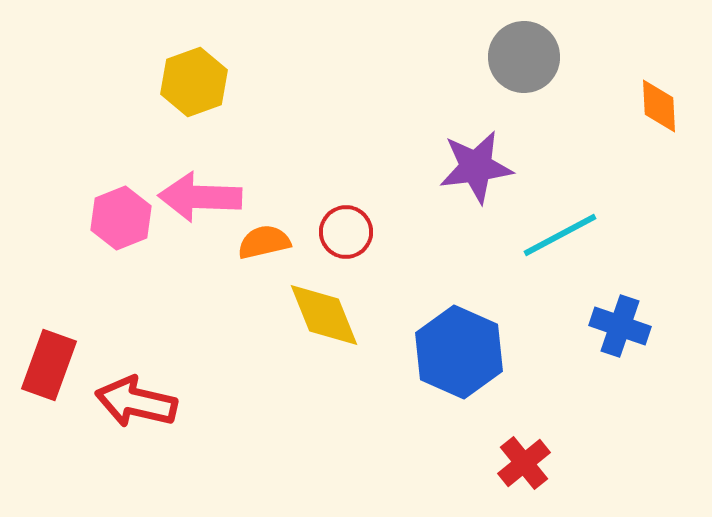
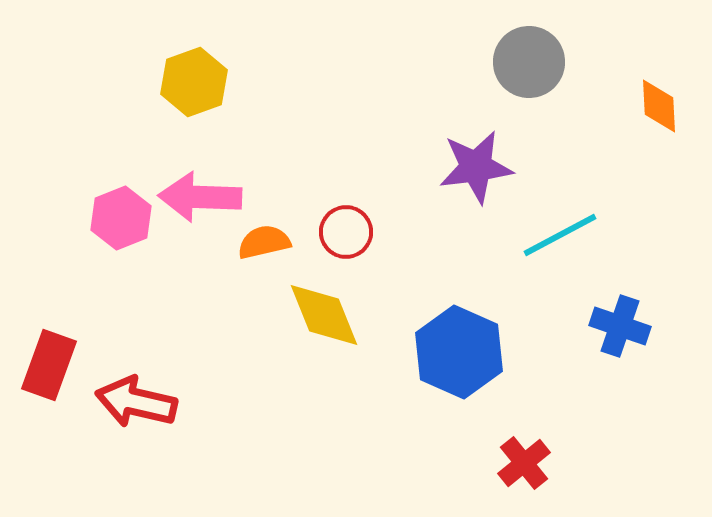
gray circle: moved 5 px right, 5 px down
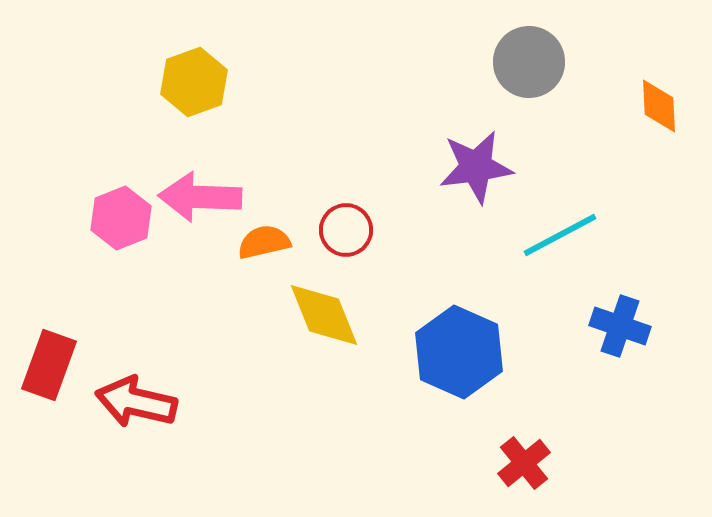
red circle: moved 2 px up
